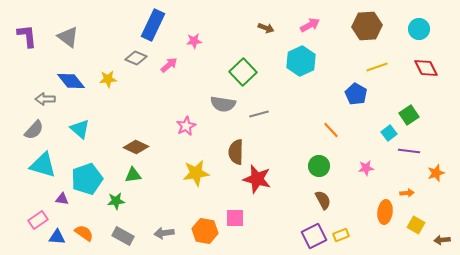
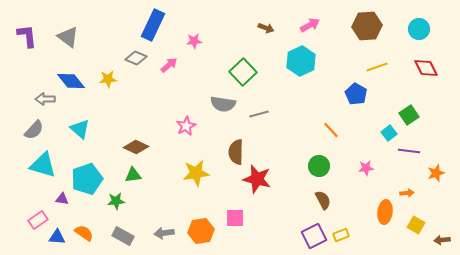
orange hexagon at (205, 231): moved 4 px left; rotated 20 degrees counterclockwise
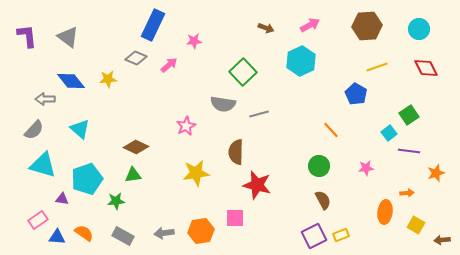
red star at (257, 179): moved 6 px down
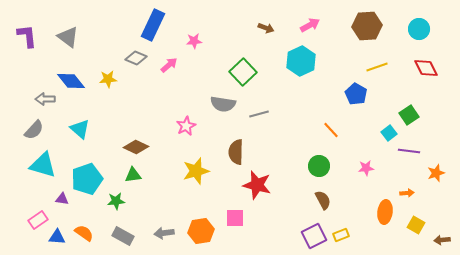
yellow star at (196, 173): moved 2 px up; rotated 8 degrees counterclockwise
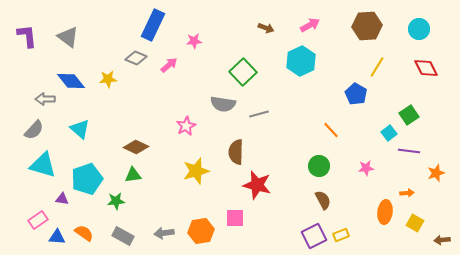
yellow line at (377, 67): rotated 40 degrees counterclockwise
yellow square at (416, 225): moved 1 px left, 2 px up
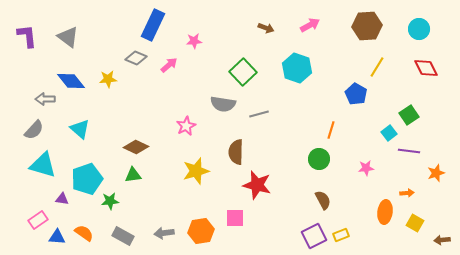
cyan hexagon at (301, 61): moved 4 px left, 7 px down; rotated 16 degrees counterclockwise
orange line at (331, 130): rotated 60 degrees clockwise
green circle at (319, 166): moved 7 px up
green star at (116, 201): moved 6 px left
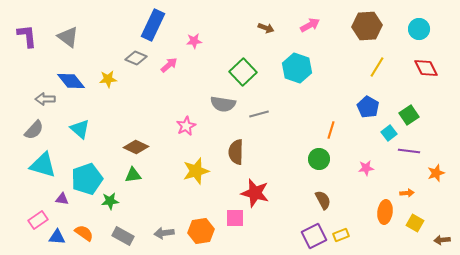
blue pentagon at (356, 94): moved 12 px right, 13 px down
red star at (257, 185): moved 2 px left, 8 px down
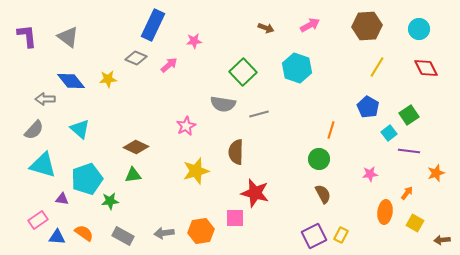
pink star at (366, 168): moved 4 px right, 6 px down
orange arrow at (407, 193): rotated 48 degrees counterclockwise
brown semicircle at (323, 200): moved 6 px up
yellow rectangle at (341, 235): rotated 42 degrees counterclockwise
